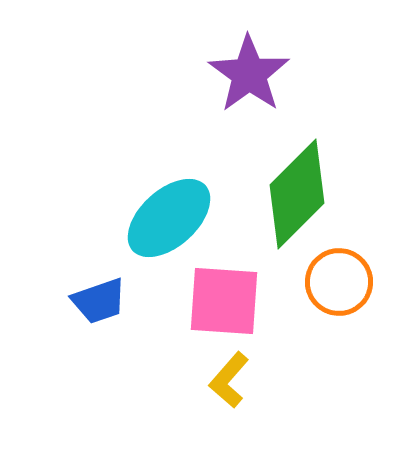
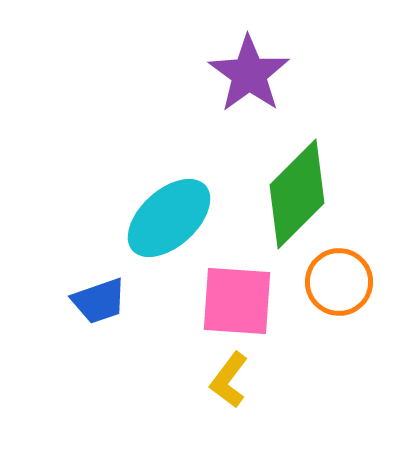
pink square: moved 13 px right
yellow L-shape: rotated 4 degrees counterclockwise
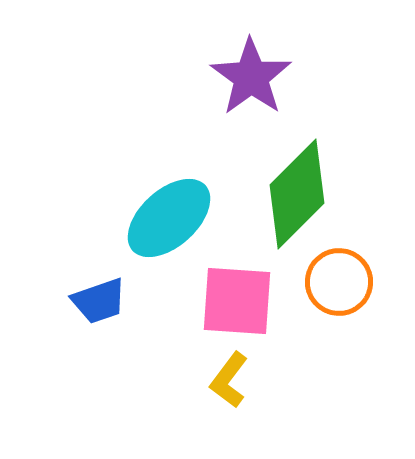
purple star: moved 2 px right, 3 px down
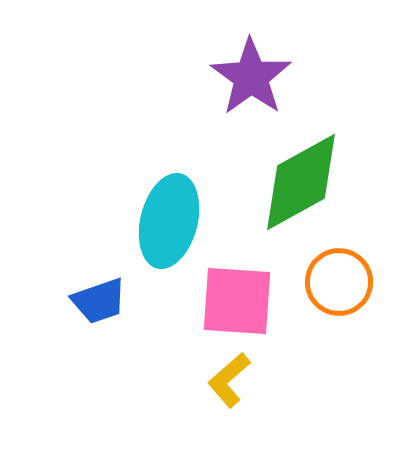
green diamond: moved 4 px right, 12 px up; rotated 16 degrees clockwise
cyan ellipse: moved 3 px down; rotated 34 degrees counterclockwise
yellow L-shape: rotated 12 degrees clockwise
